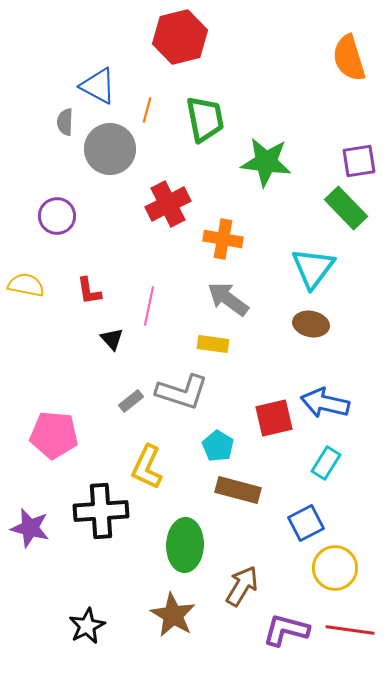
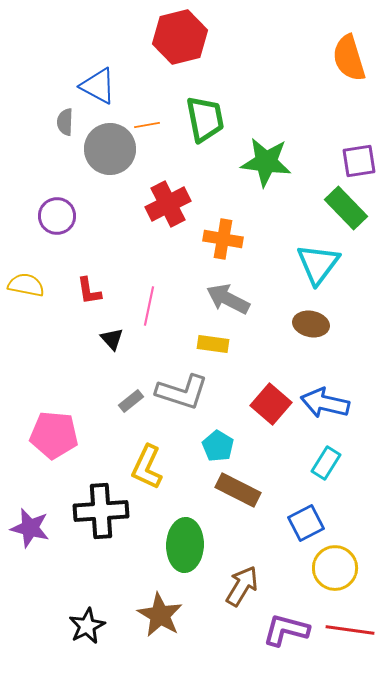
orange line: moved 15 px down; rotated 65 degrees clockwise
cyan triangle: moved 5 px right, 4 px up
gray arrow: rotated 9 degrees counterclockwise
red square: moved 3 px left, 14 px up; rotated 36 degrees counterclockwise
brown rectangle: rotated 12 degrees clockwise
brown star: moved 13 px left
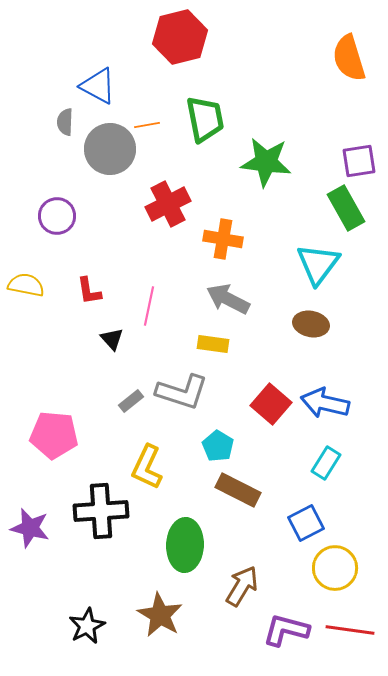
green rectangle: rotated 15 degrees clockwise
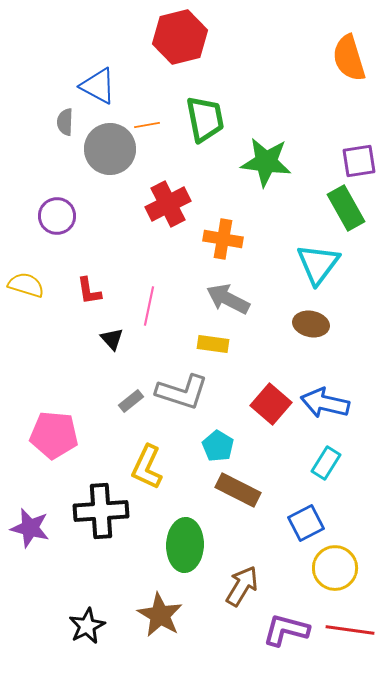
yellow semicircle: rotated 6 degrees clockwise
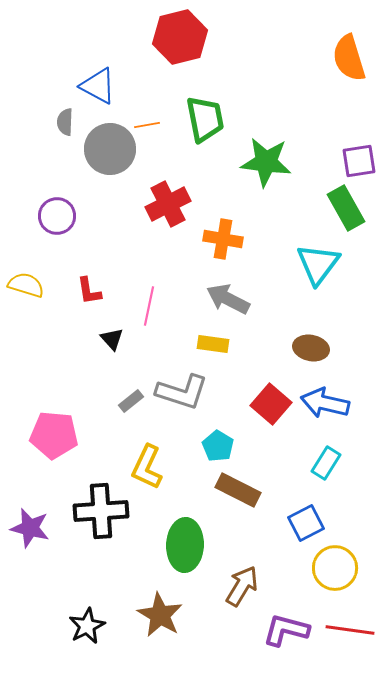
brown ellipse: moved 24 px down
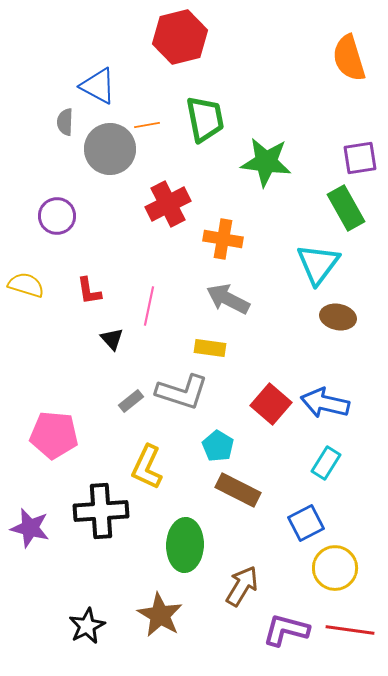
purple square: moved 1 px right, 3 px up
yellow rectangle: moved 3 px left, 4 px down
brown ellipse: moved 27 px right, 31 px up
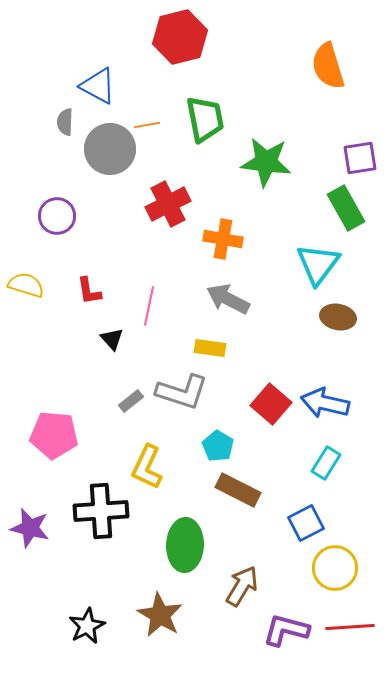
orange semicircle: moved 21 px left, 8 px down
red line: moved 3 px up; rotated 12 degrees counterclockwise
